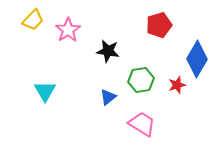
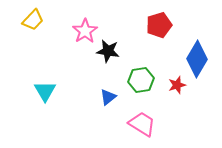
pink star: moved 17 px right, 1 px down
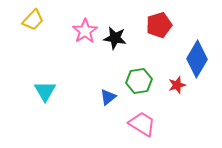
black star: moved 7 px right, 13 px up
green hexagon: moved 2 px left, 1 px down
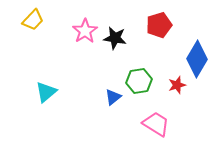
cyan triangle: moved 1 px right, 1 px down; rotated 20 degrees clockwise
blue triangle: moved 5 px right
pink trapezoid: moved 14 px right
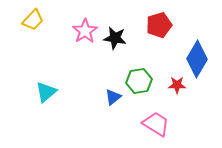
red star: rotated 18 degrees clockwise
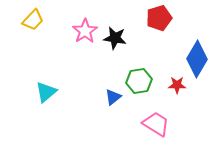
red pentagon: moved 7 px up
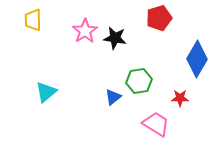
yellow trapezoid: rotated 135 degrees clockwise
red star: moved 3 px right, 13 px down
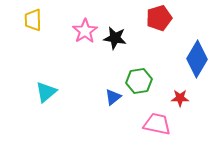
pink trapezoid: moved 1 px right; rotated 20 degrees counterclockwise
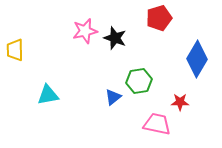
yellow trapezoid: moved 18 px left, 30 px down
pink star: rotated 20 degrees clockwise
black star: rotated 10 degrees clockwise
cyan triangle: moved 2 px right, 3 px down; rotated 30 degrees clockwise
red star: moved 4 px down
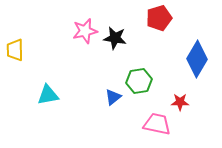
black star: rotated 10 degrees counterclockwise
